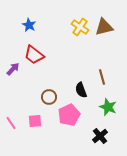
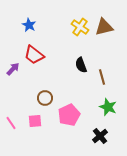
black semicircle: moved 25 px up
brown circle: moved 4 px left, 1 px down
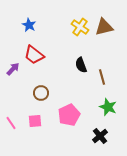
brown circle: moved 4 px left, 5 px up
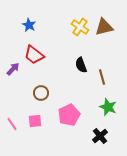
pink line: moved 1 px right, 1 px down
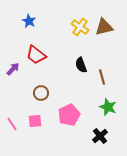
blue star: moved 4 px up
red trapezoid: moved 2 px right
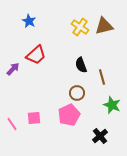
brown triangle: moved 1 px up
red trapezoid: rotated 80 degrees counterclockwise
brown circle: moved 36 px right
green star: moved 4 px right, 2 px up
pink square: moved 1 px left, 3 px up
